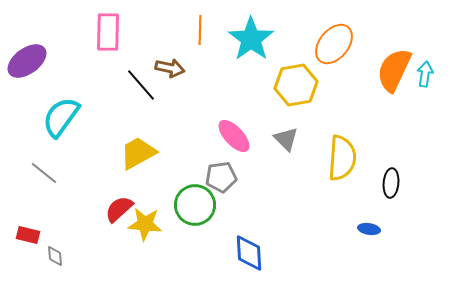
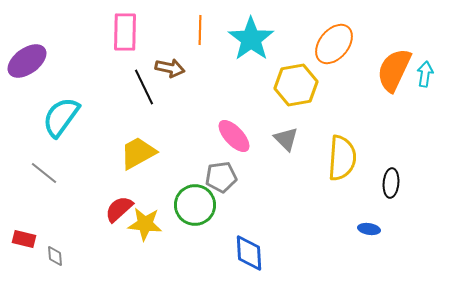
pink rectangle: moved 17 px right
black line: moved 3 px right, 2 px down; rotated 15 degrees clockwise
red rectangle: moved 4 px left, 4 px down
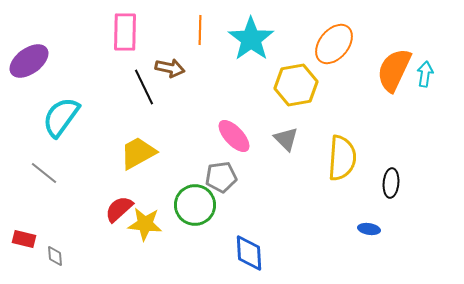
purple ellipse: moved 2 px right
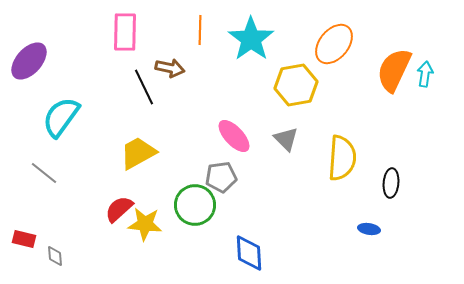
purple ellipse: rotated 12 degrees counterclockwise
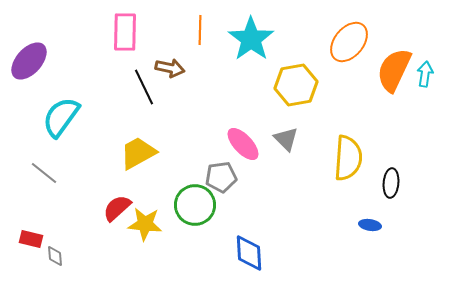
orange ellipse: moved 15 px right, 2 px up
pink ellipse: moved 9 px right, 8 px down
yellow semicircle: moved 6 px right
red semicircle: moved 2 px left, 1 px up
blue ellipse: moved 1 px right, 4 px up
red rectangle: moved 7 px right
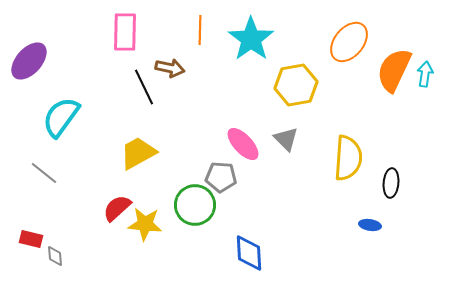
gray pentagon: rotated 12 degrees clockwise
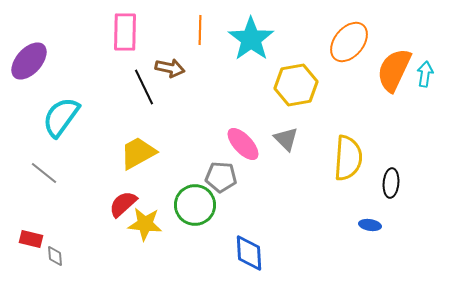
red semicircle: moved 6 px right, 4 px up
